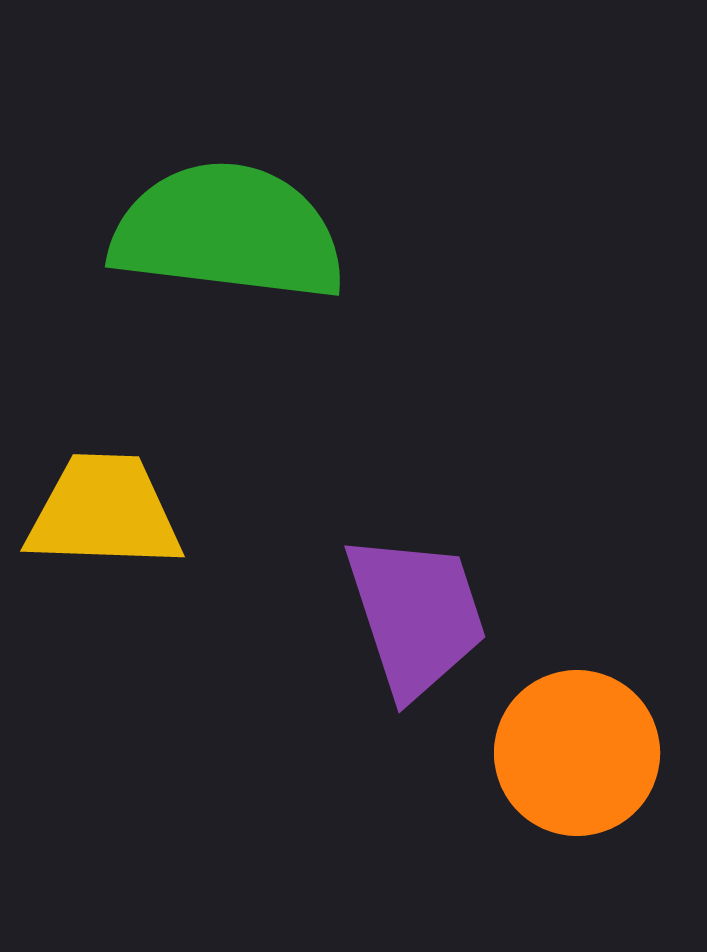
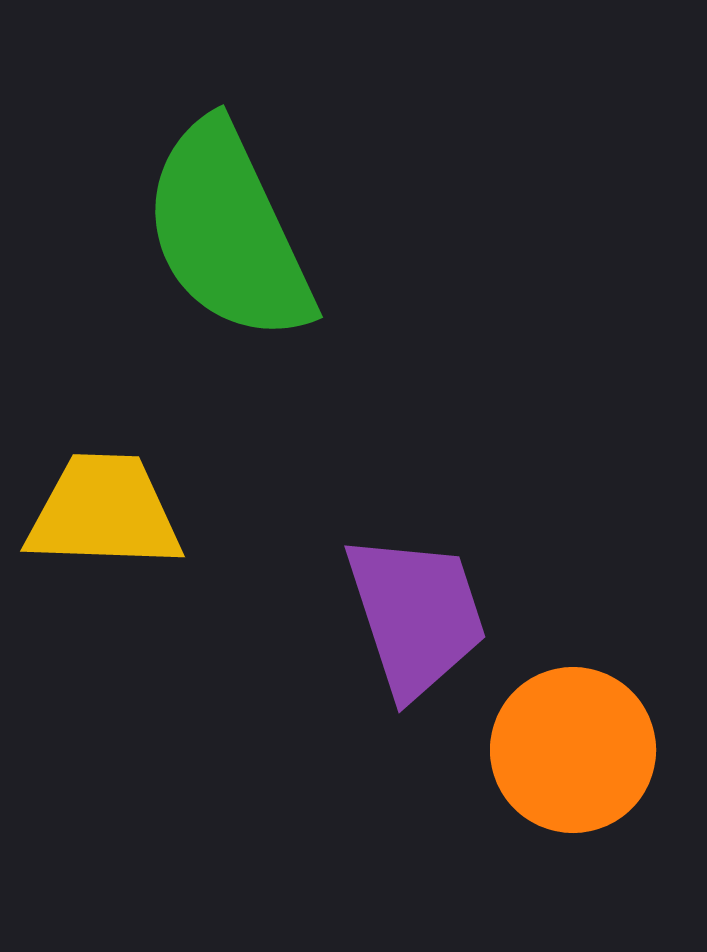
green semicircle: rotated 122 degrees counterclockwise
orange circle: moved 4 px left, 3 px up
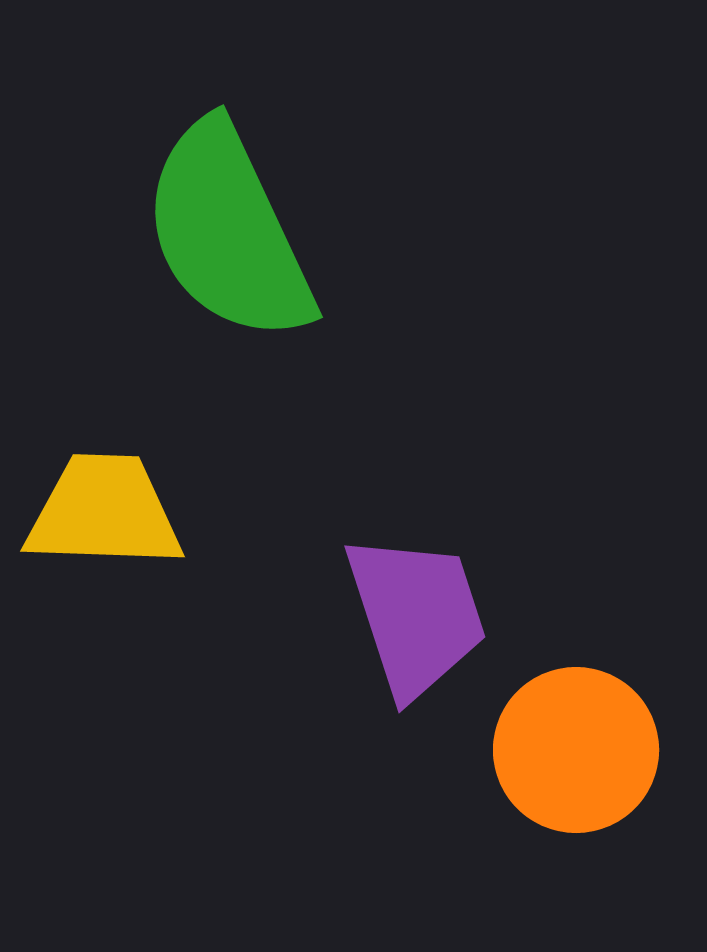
orange circle: moved 3 px right
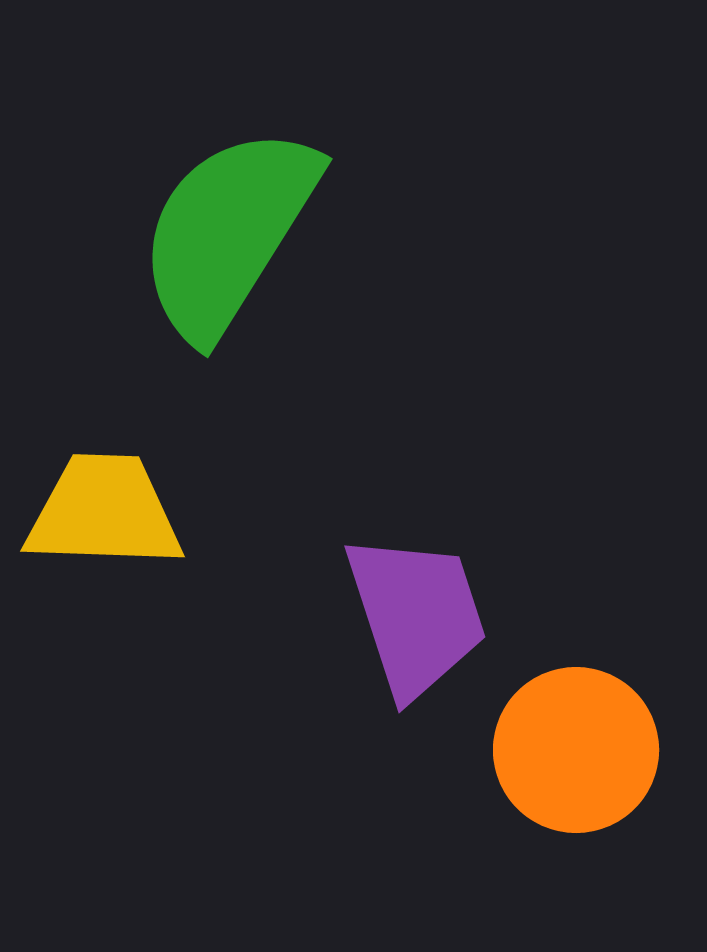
green semicircle: rotated 57 degrees clockwise
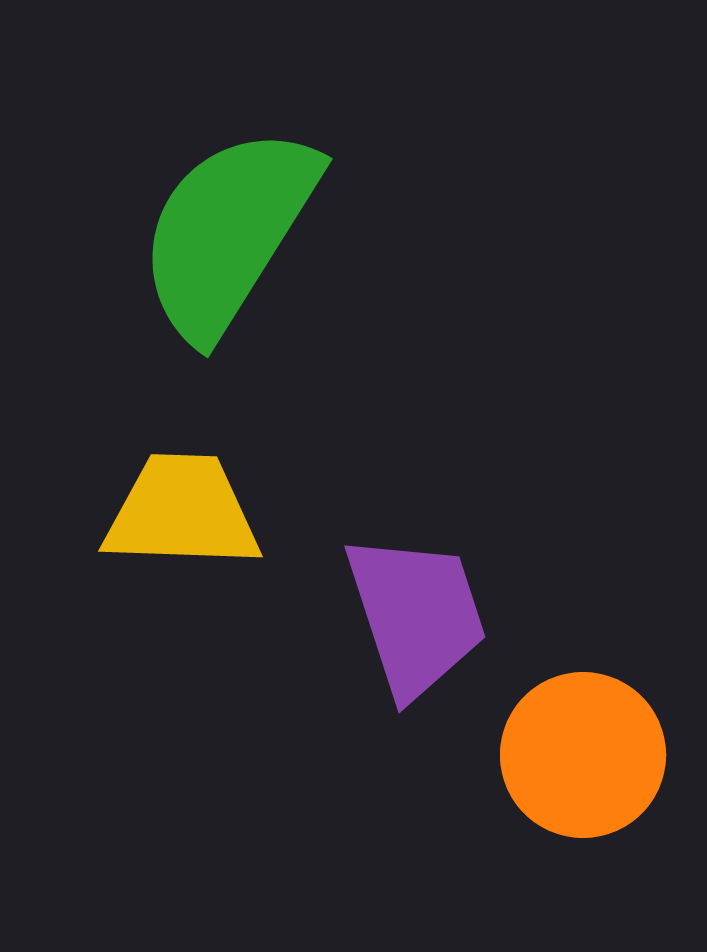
yellow trapezoid: moved 78 px right
orange circle: moved 7 px right, 5 px down
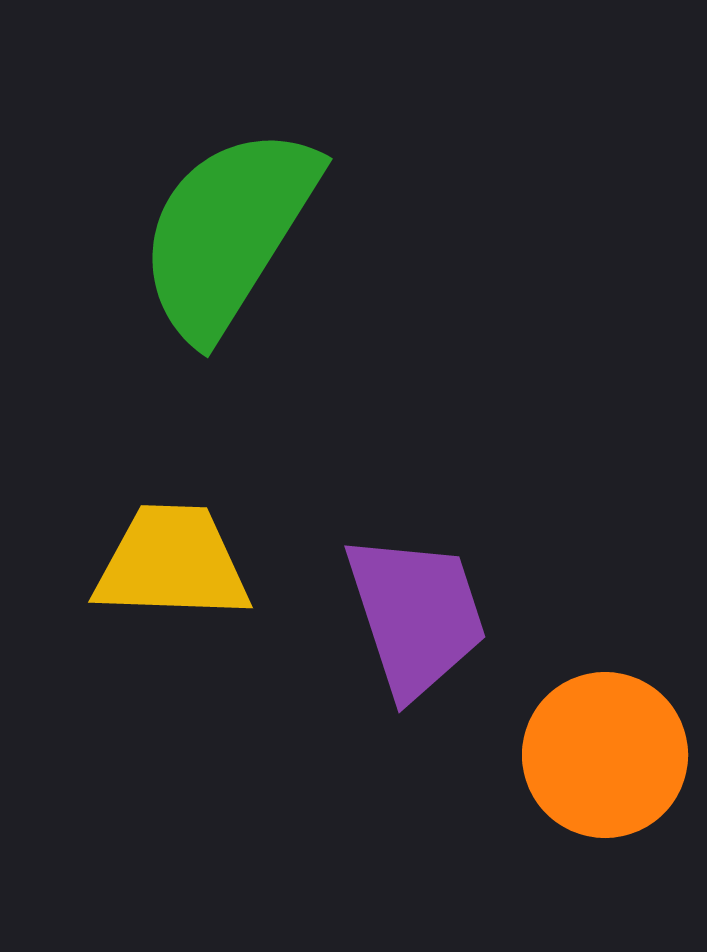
yellow trapezoid: moved 10 px left, 51 px down
orange circle: moved 22 px right
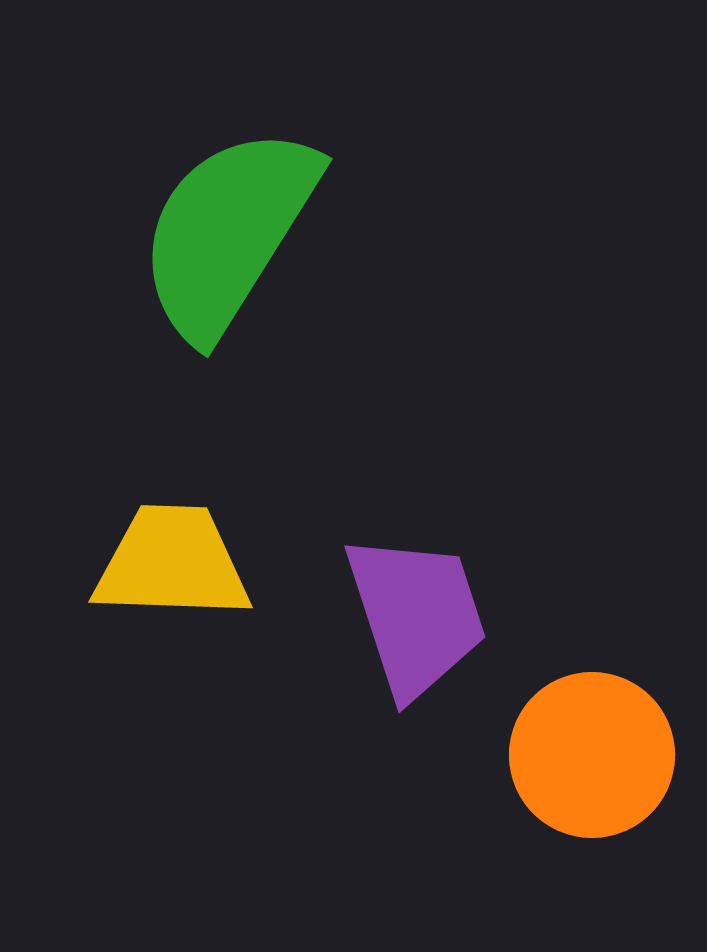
orange circle: moved 13 px left
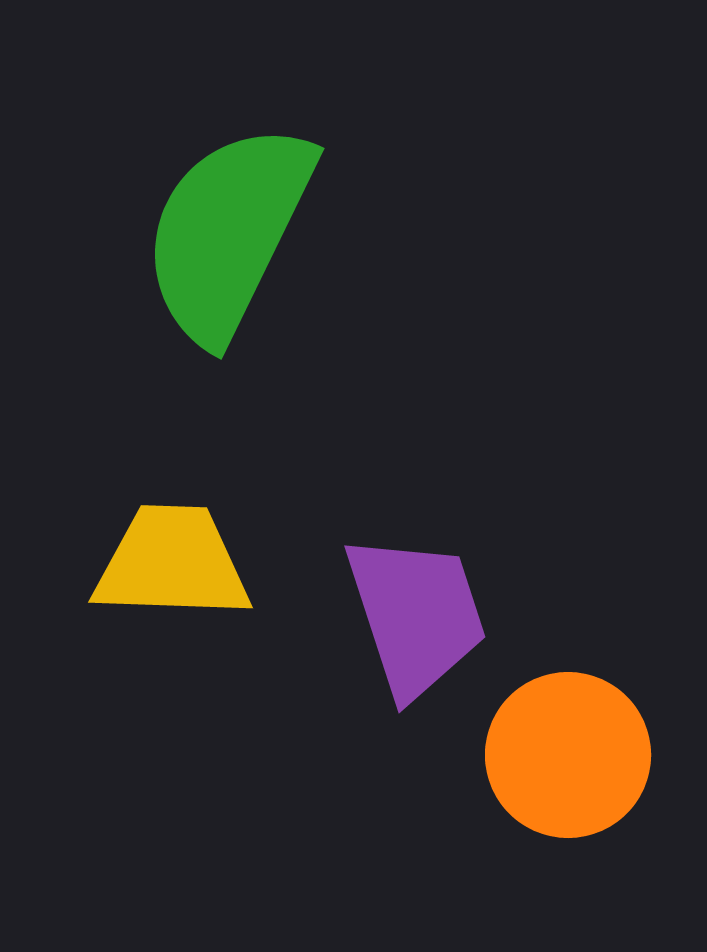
green semicircle: rotated 6 degrees counterclockwise
orange circle: moved 24 px left
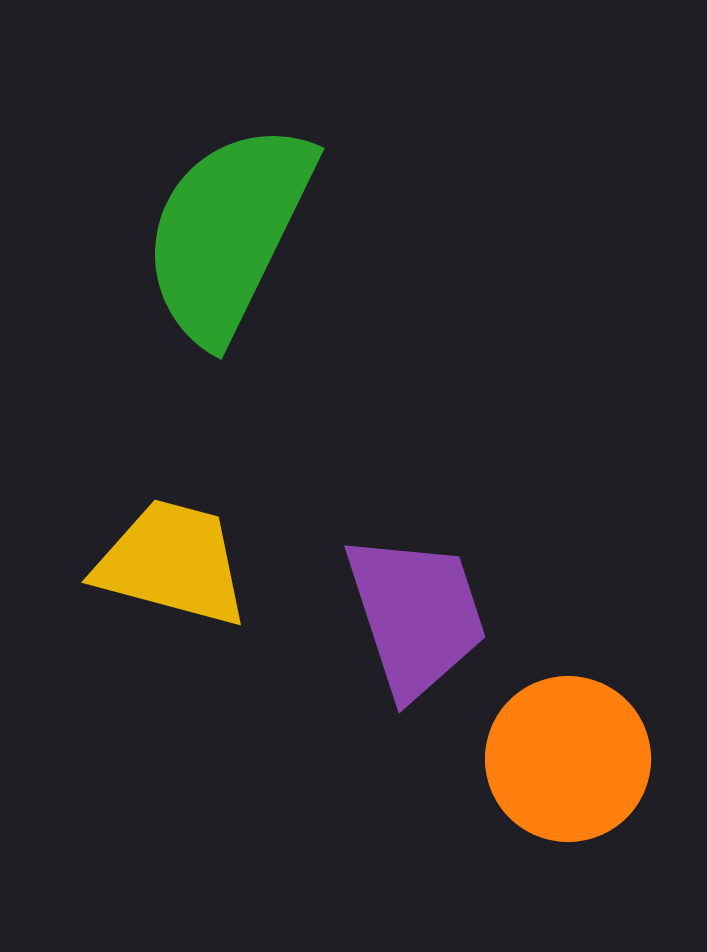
yellow trapezoid: rotated 13 degrees clockwise
orange circle: moved 4 px down
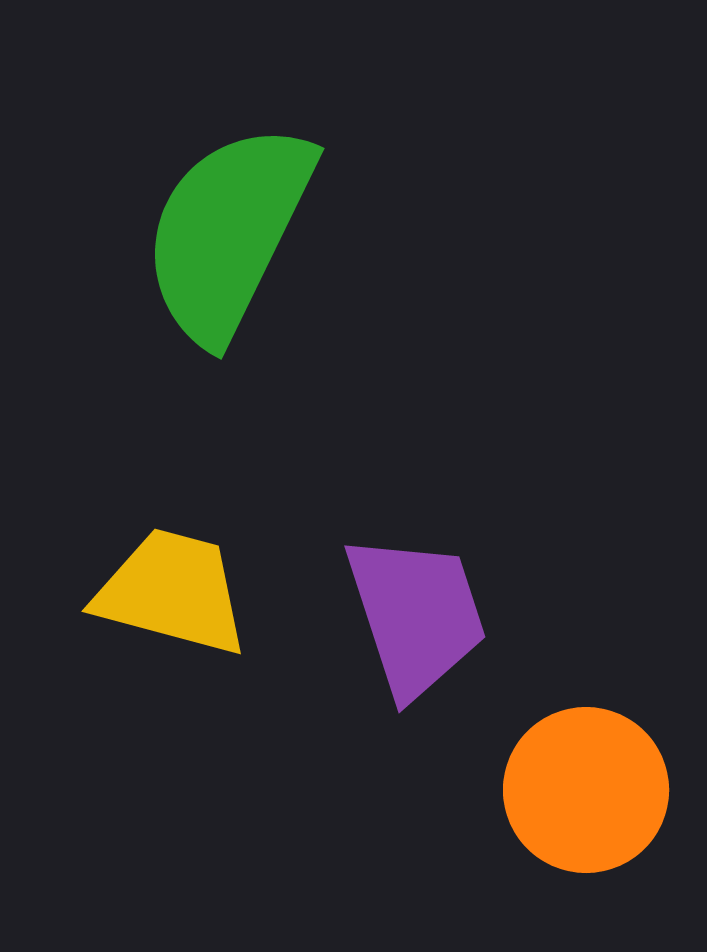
yellow trapezoid: moved 29 px down
orange circle: moved 18 px right, 31 px down
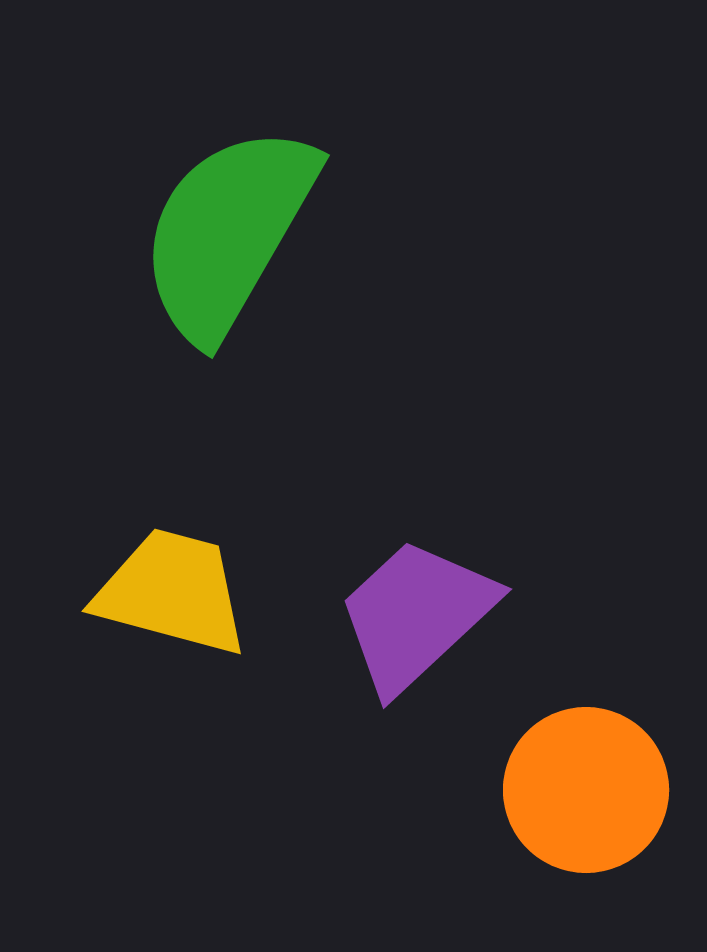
green semicircle: rotated 4 degrees clockwise
purple trapezoid: rotated 115 degrees counterclockwise
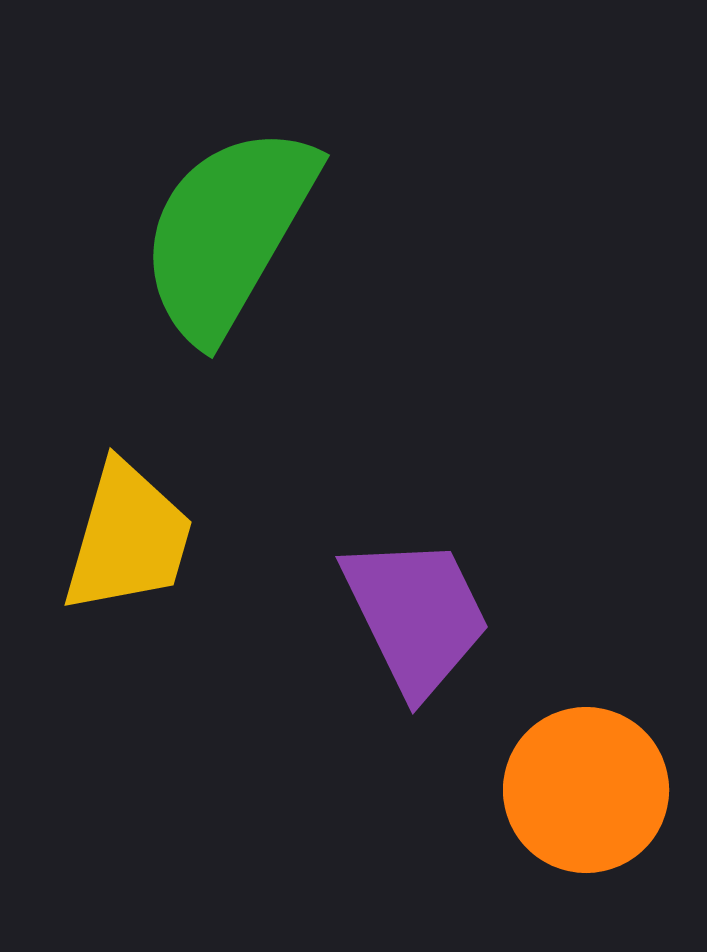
yellow trapezoid: moved 44 px left, 54 px up; rotated 91 degrees clockwise
purple trapezoid: rotated 107 degrees clockwise
